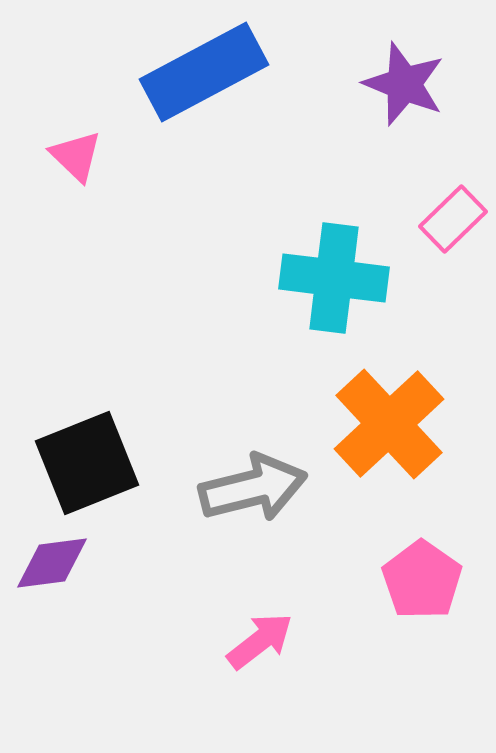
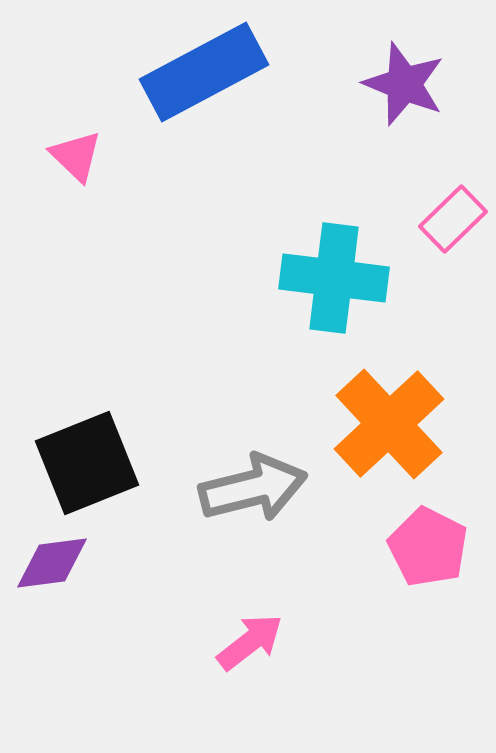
pink pentagon: moved 6 px right, 33 px up; rotated 8 degrees counterclockwise
pink arrow: moved 10 px left, 1 px down
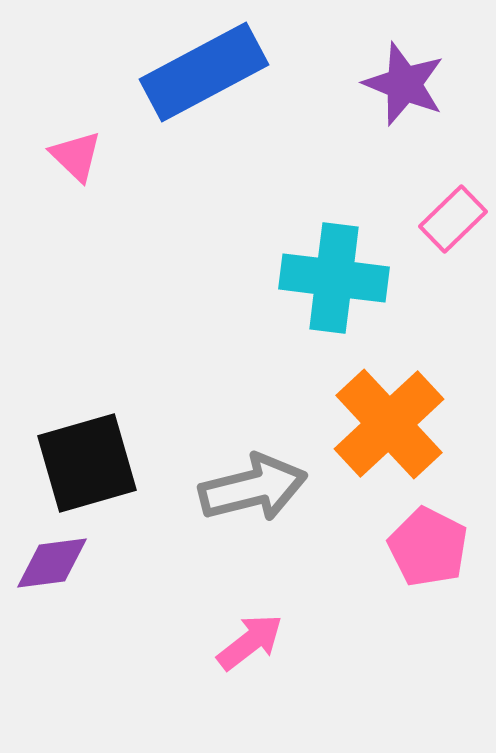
black square: rotated 6 degrees clockwise
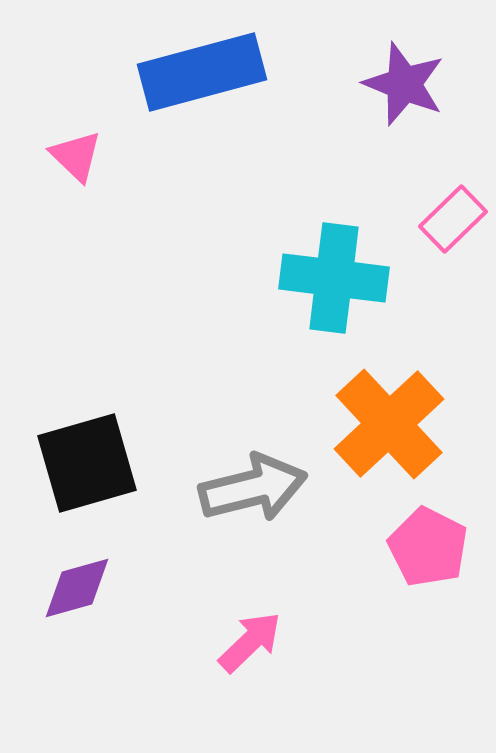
blue rectangle: moved 2 px left; rotated 13 degrees clockwise
purple diamond: moved 25 px right, 25 px down; rotated 8 degrees counterclockwise
pink arrow: rotated 6 degrees counterclockwise
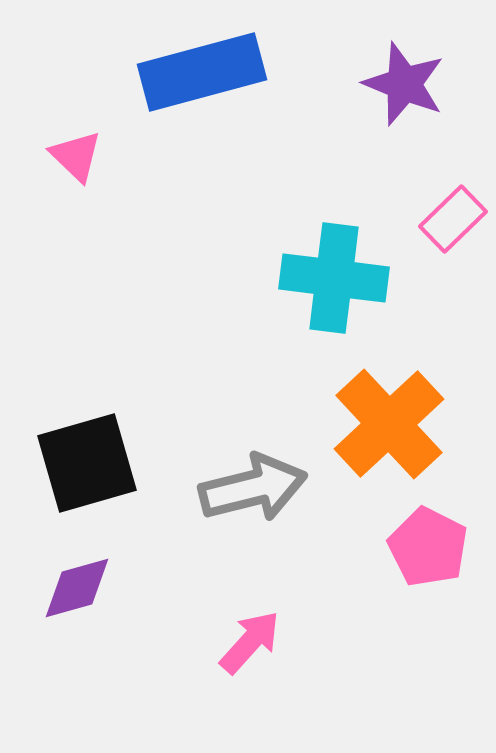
pink arrow: rotated 4 degrees counterclockwise
